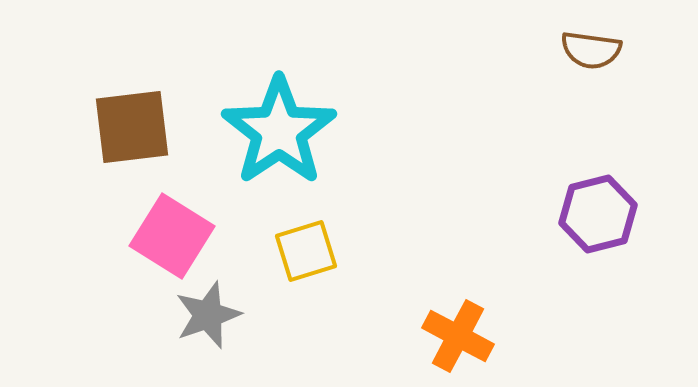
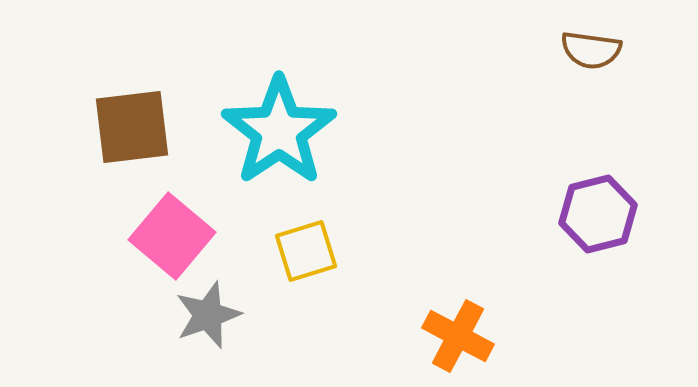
pink square: rotated 8 degrees clockwise
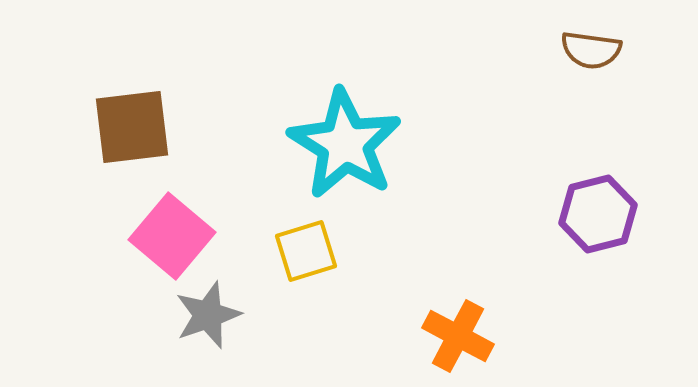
cyan star: moved 66 px right, 13 px down; rotated 6 degrees counterclockwise
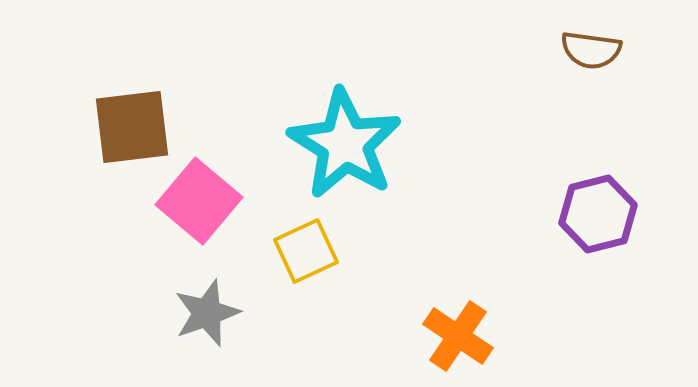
pink square: moved 27 px right, 35 px up
yellow square: rotated 8 degrees counterclockwise
gray star: moved 1 px left, 2 px up
orange cross: rotated 6 degrees clockwise
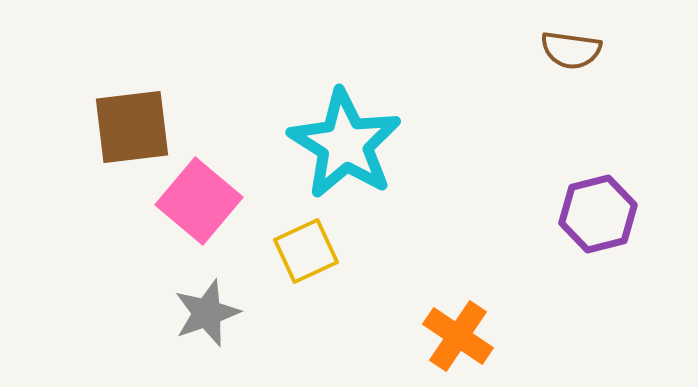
brown semicircle: moved 20 px left
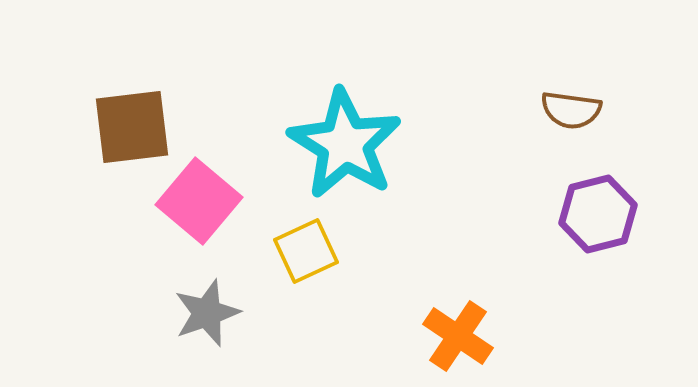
brown semicircle: moved 60 px down
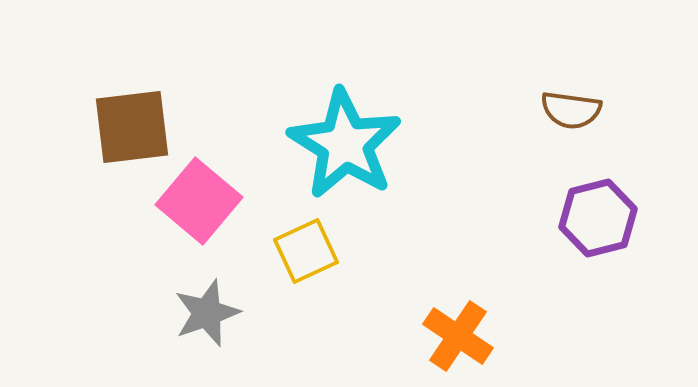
purple hexagon: moved 4 px down
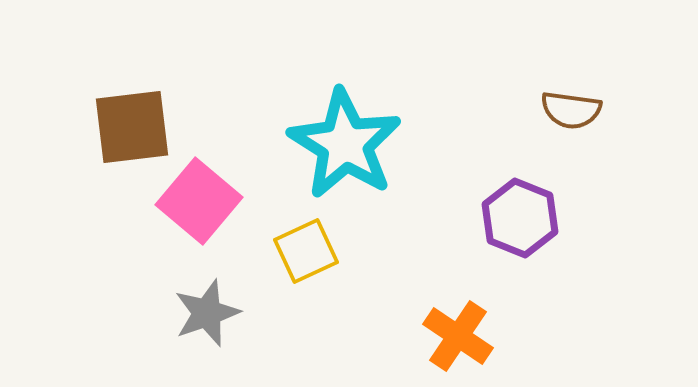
purple hexagon: moved 78 px left; rotated 24 degrees counterclockwise
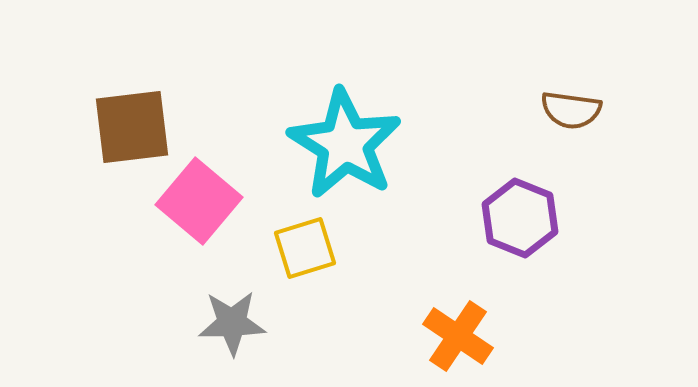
yellow square: moved 1 px left, 3 px up; rotated 8 degrees clockwise
gray star: moved 25 px right, 10 px down; rotated 18 degrees clockwise
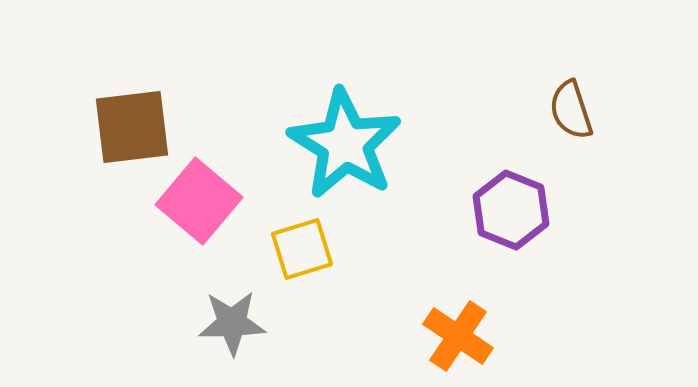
brown semicircle: rotated 64 degrees clockwise
purple hexagon: moved 9 px left, 8 px up
yellow square: moved 3 px left, 1 px down
